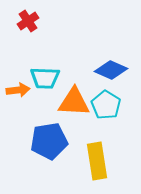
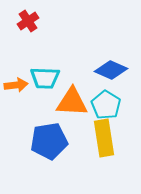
orange arrow: moved 2 px left, 5 px up
orange triangle: moved 2 px left
yellow rectangle: moved 7 px right, 23 px up
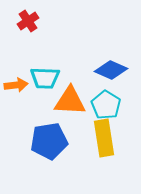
orange triangle: moved 2 px left, 1 px up
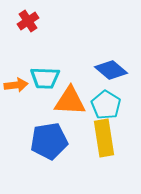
blue diamond: rotated 16 degrees clockwise
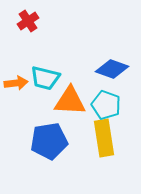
blue diamond: moved 1 px right, 1 px up; rotated 20 degrees counterclockwise
cyan trapezoid: rotated 12 degrees clockwise
orange arrow: moved 2 px up
cyan pentagon: rotated 12 degrees counterclockwise
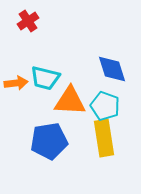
blue diamond: rotated 52 degrees clockwise
cyan pentagon: moved 1 px left, 1 px down
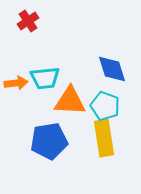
cyan trapezoid: rotated 20 degrees counterclockwise
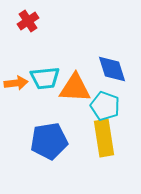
orange triangle: moved 5 px right, 13 px up
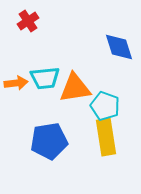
blue diamond: moved 7 px right, 22 px up
orange triangle: rotated 12 degrees counterclockwise
yellow rectangle: moved 2 px right, 1 px up
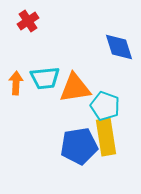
orange arrow: rotated 80 degrees counterclockwise
blue pentagon: moved 30 px right, 5 px down
